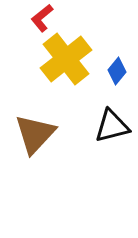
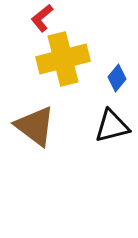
yellow cross: moved 3 px left; rotated 24 degrees clockwise
blue diamond: moved 7 px down
brown triangle: moved 8 px up; rotated 36 degrees counterclockwise
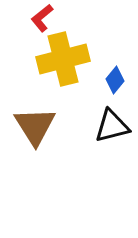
blue diamond: moved 2 px left, 2 px down
brown triangle: rotated 21 degrees clockwise
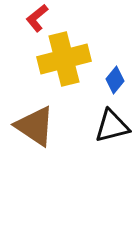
red L-shape: moved 5 px left
yellow cross: moved 1 px right
brown triangle: rotated 24 degrees counterclockwise
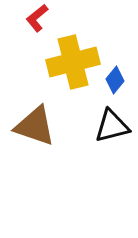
yellow cross: moved 9 px right, 3 px down
brown triangle: rotated 15 degrees counterclockwise
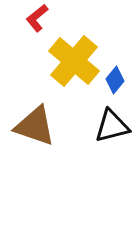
yellow cross: moved 1 px right, 1 px up; rotated 36 degrees counterclockwise
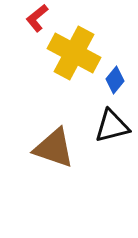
yellow cross: moved 8 px up; rotated 12 degrees counterclockwise
brown triangle: moved 19 px right, 22 px down
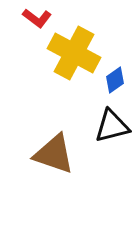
red L-shape: rotated 104 degrees counterclockwise
blue diamond: rotated 16 degrees clockwise
brown triangle: moved 6 px down
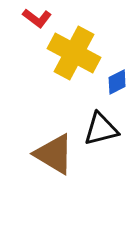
blue diamond: moved 2 px right, 2 px down; rotated 8 degrees clockwise
black triangle: moved 11 px left, 3 px down
brown triangle: rotated 12 degrees clockwise
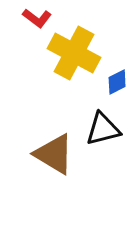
black triangle: moved 2 px right
